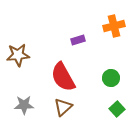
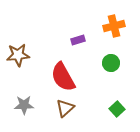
green circle: moved 15 px up
brown triangle: moved 2 px right, 1 px down
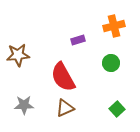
brown triangle: rotated 18 degrees clockwise
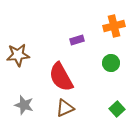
purple rectangle: moved 1 px left
red semicircle: moved 2 px left
gray star: rotated 18 degrees clockwise
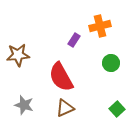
orange cross: moved 14 px left
purple rectangle: moved 3 px left; rotated 40 degrees counterclockwise
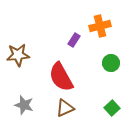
green square: moved 5 px left, 1 px up
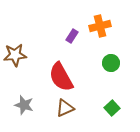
purple rectangle: moved 2 px left, 4 px up
brown star: moved 3 px left
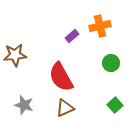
purple rectangle: rotated 16 degrees clockwise
green square: moved 3 px right, 3 px up
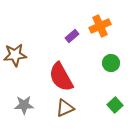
orange cross: rotated 10 degrees counterclockwise
gray star: rotated 18 degrees counterclockwise
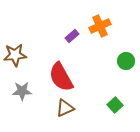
green circle: moved 15 px right, 2 px up
gray star: moved 2 px left, 14 px up
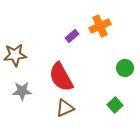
green circle: moved 1 px left, 7 px down
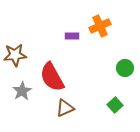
purple rectangle: rotated 40 degrees clockwise
red semicircle: moved 9 px left
gray star: rotated 30 degrees counterclockwise
